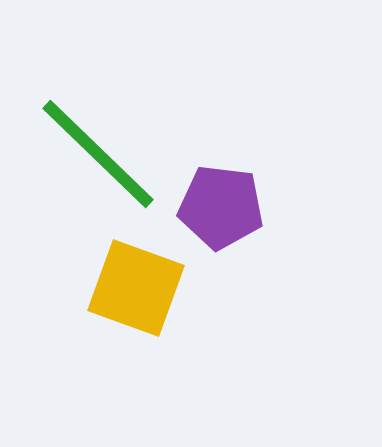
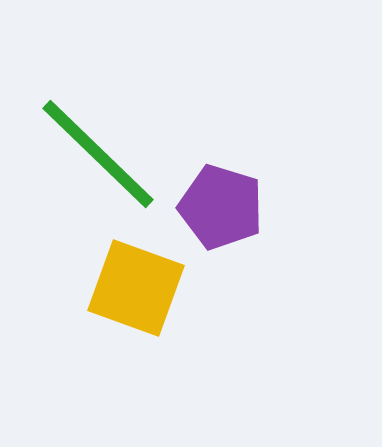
purple pentagon: rotated 10 degrees clockwise
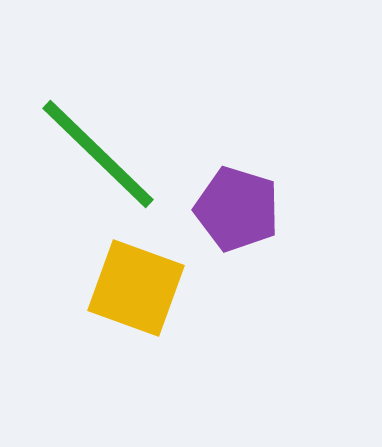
purple pentagon: moved 16 px right, 2 px down
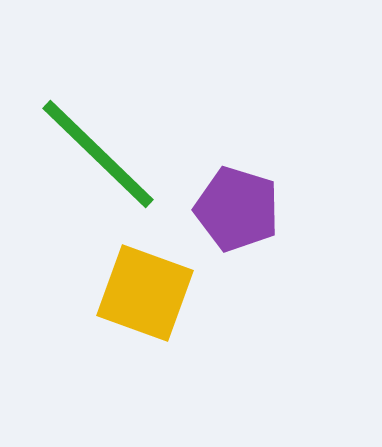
yellow square: moved 9 px right, 5 px down
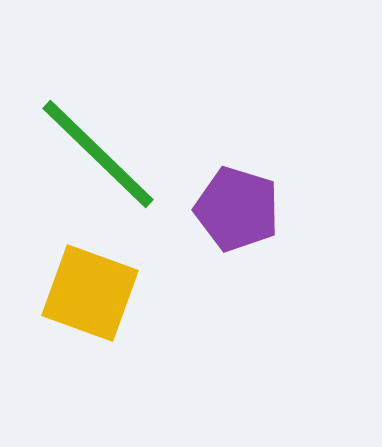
yellow square: moved 55 px left
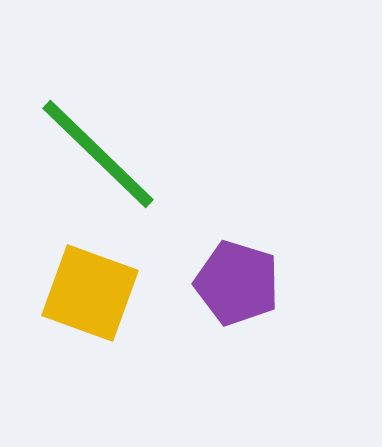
purple pentagon: moved 74 px down
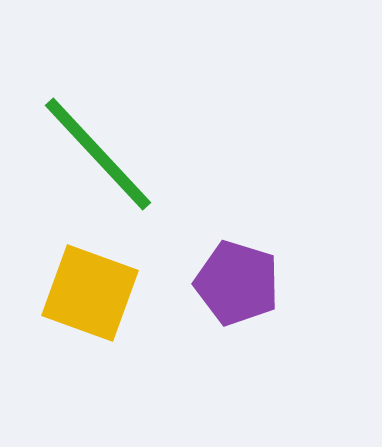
green line: rotated 3 degrees clockwise
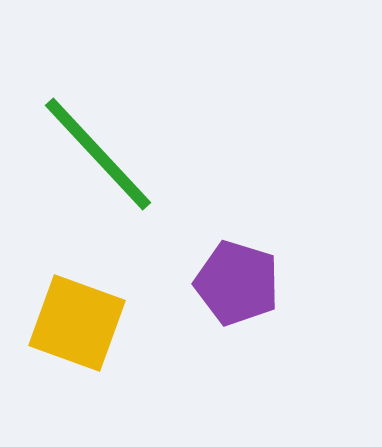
yellow square: moved 13 px left, 30 px down
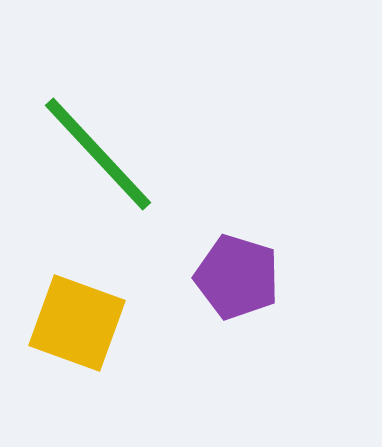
purple pentagon: moved 6 px up
